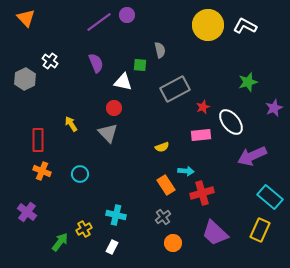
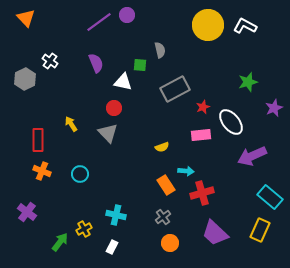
orange circle: moved 3 px left
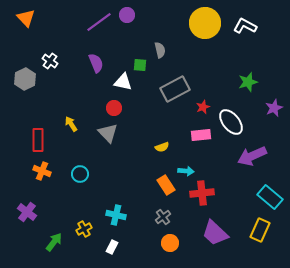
yellow circle: moved 3 px left, 2 px up
red cross: rotated 10 degrees clockwise
green arrow: moved 6 px left
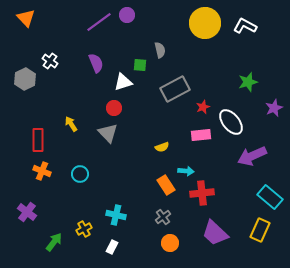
white triangle: rotated 30 degrees counterclockwise
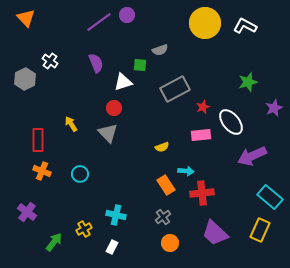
gray semicircle: rotated 84 degrees clockwise
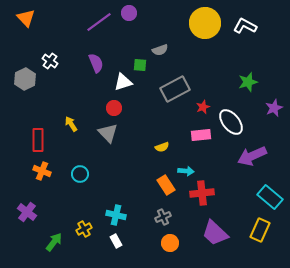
purple circle: moved 2 px right, 2 px up
gray cross: rotated 14 degrees clockwise
white rectangle: moved 4 px right, 6 px up; rotated 56 degrees counterclockwise
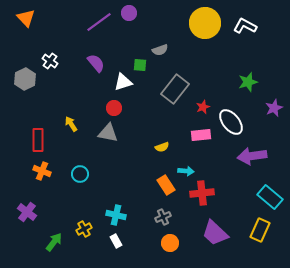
purple semicircle: rotated 18 degrees counterclockwise
gray rectangle: rotated 24 degrees counterclockwise
gray triangle: rotated 35 degrees counterclockwise
purple arrow: rotated 16 degrees clockwise
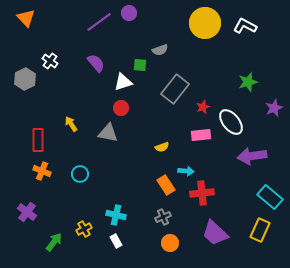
red circle: moved 7 px right
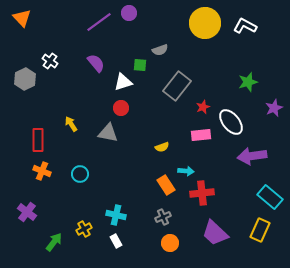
orange triangle: moved 4 px left
gray rectangle: moved 2 px right, 3 px up
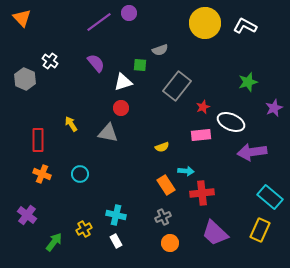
gray hexagon: rotated 10 degrees counterclockwise
white ellipse: rotated 28 degrees counterclockwise
purple arrow: moved 4 px up
orange cross: moved 3 px down
purple cross: moved 3 px down
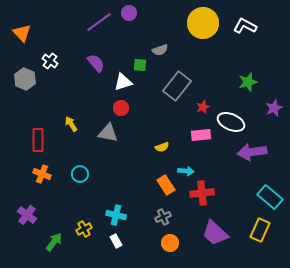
orange triangle: moved 15 px down
yellow circle: moved 2 px left
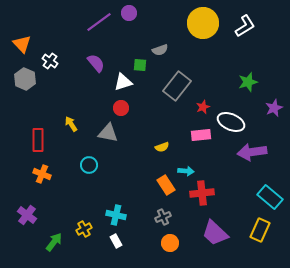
white L-shape: rotated 120 degrees clockwise
orange triangle: moved 11 px down
cyan circle: moved 9 px right, 9 px up
